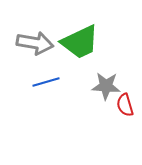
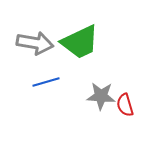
gray star: moved 5 px left, 10 px down
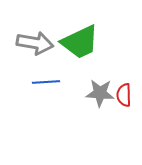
blue line: rotated 12 degrees clockwise
gray star: moved 1 px left, 3 px up
red semicircle: moved 1 px left, 10 px up; rotated 15 degrees clockwise
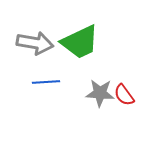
red semicircle: rotated 35 degrees counterclockwise
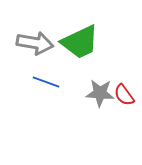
blue line: rotated 24 degrees clockwise
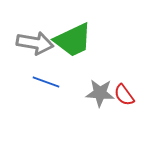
green trapezoid: moved 7 px left, 2 px up
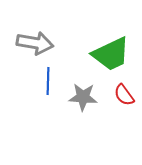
green trapezoid: moved 38 px right, 14 px down
blue line: moved 2 px right, 1 px up; rotated 72 degrees clockwise
gray star: moved 17 px left, 4 px down
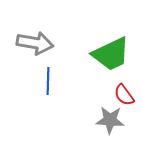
gray star: moved 27 px right, 23 px down
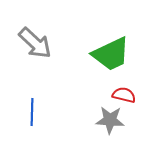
gray arrow: rotated 33 degrees clockwise
blue line: moved 16 px left, 31 px down
red semicircle: rotated 140 degrees clockwise
